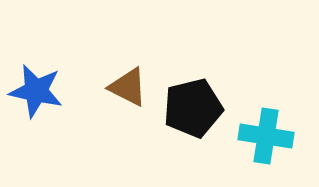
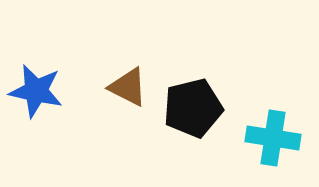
cyan cross: moved 7 px right, 2 px down
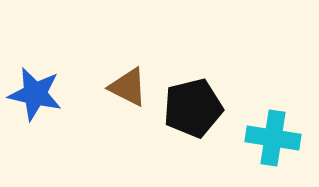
blue star: moved 1 px left, 3 px down
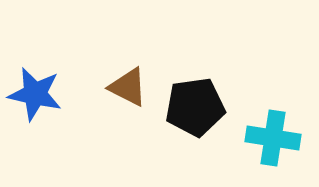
black pentagon: moved 2 px right, 1 px up; rotated 6 degrees clockwise
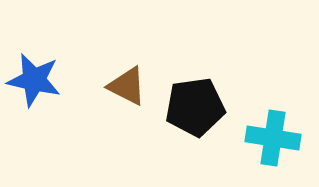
brown triangle: moved 1 px left, 1 px up
blue star: moved 1 px left, 14 px up
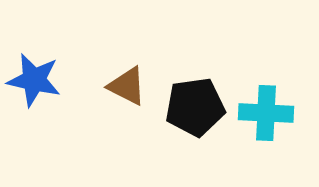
cyan cross: moved 7 px left, 25 px up; rotated 6 degrees counterclockwise
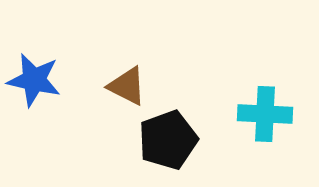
black pentagon: moved 27 px left, 33 px down; rotated 12 degrees counterclockwise
cyan cross: moved 1 px left, 1 px down
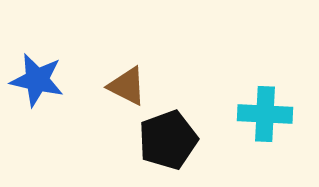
blue star: moved 3 px right
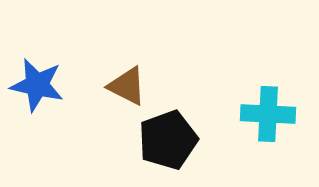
blue star: moved 5 px down
cyan cross: moved 3 px right
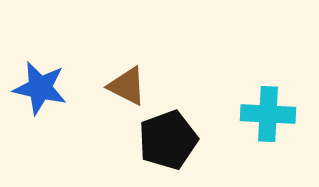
blue star: moved 3 px right, 3 px down
